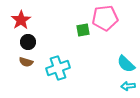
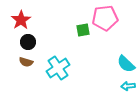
cyan cross: rotated 15 degrees counterclockwise
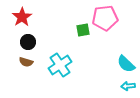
red star: moved 1 px right, 3 px up
cyan cross: moved 2 px right, 3 px up
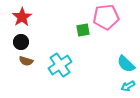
pink pentagon: moved 1 px right, 1 px up
black circle: moved 7 px left
brown semicircle: moved 1 px up
cyan arrow: rotated 24 degrees counterclockwise
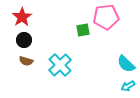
black circle: moved 3 px right, 2 px up
cyan cross: rotated 10 degrees counterclockwise
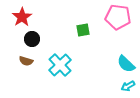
pink pentagon: moved 12 px right; rotated 15 degrees clockwise
black circle: moved 8 px right, 1 px up
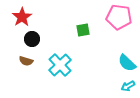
pink pentagon: moved 1 px right
cyan semicircle: moved 1 px right, 1 px up
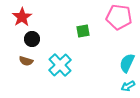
green square: moved 1 px down
cyan semicircle: rotated 72 degrees clockwise
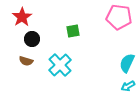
green square: moved 10 px left
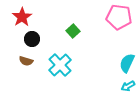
green square: rotated 32 degrees counterclockwise
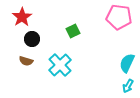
green square: rotated 16 degrees clockwise
cyan arrow: rotated 32 degrees counterclockwise
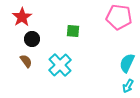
green square: rotated 32 degrees clockwise
brown semicircle: rotated 144 degrees counterclockwise
